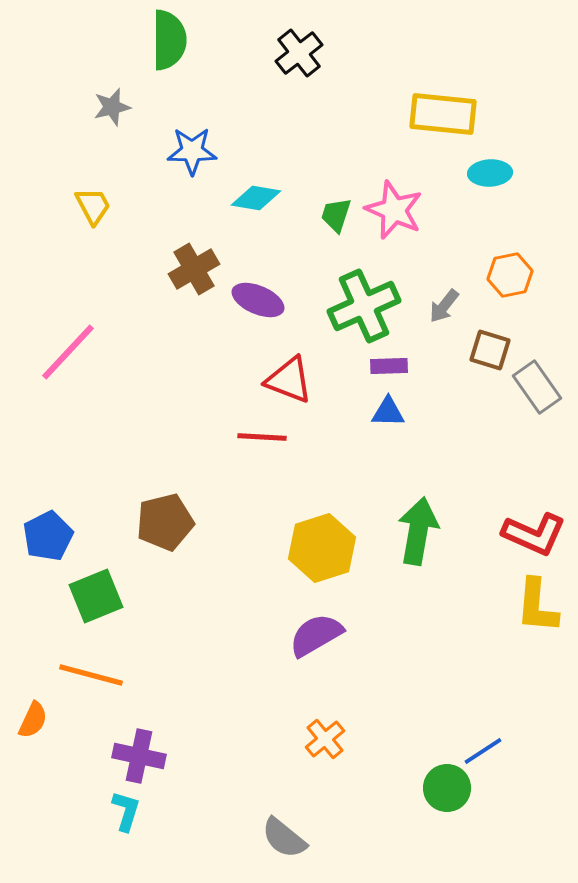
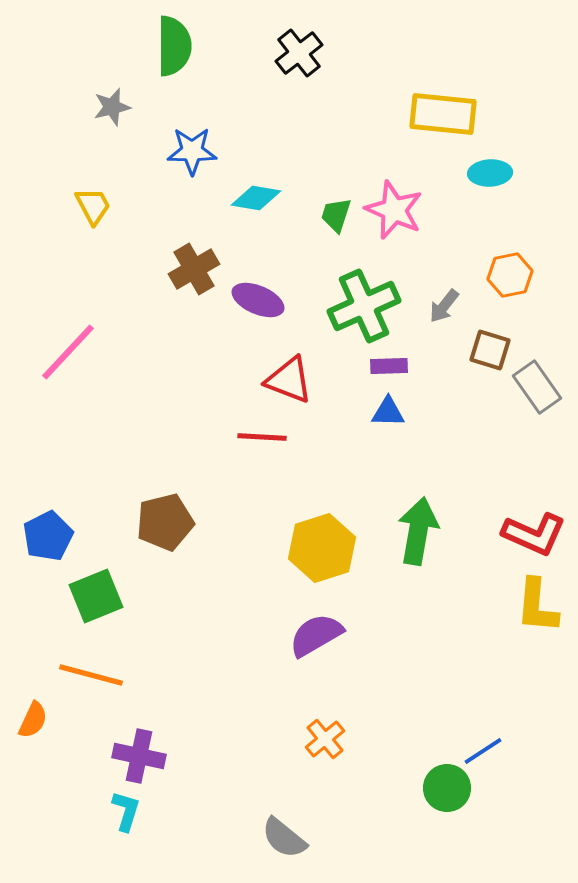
green semicircle: moved 5 px right, 6 px down
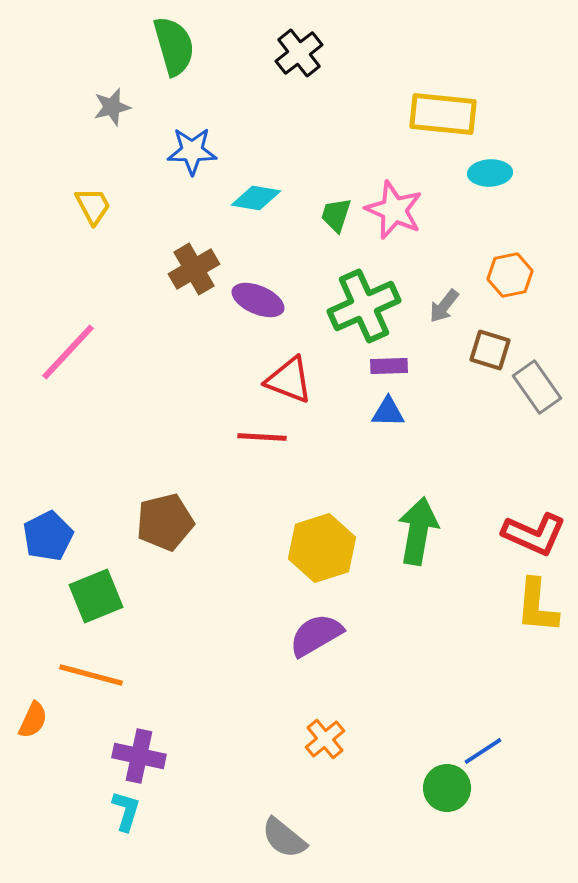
green semicircle: rotated 16 degrees counterclockwise
